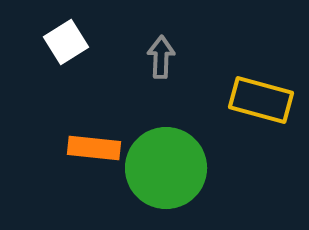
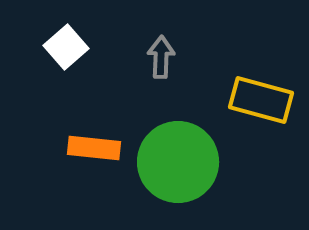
white square: moved 5 px down; rotated 9 degrees counterclockwise
green circle: moved 12 px right, 6 px up
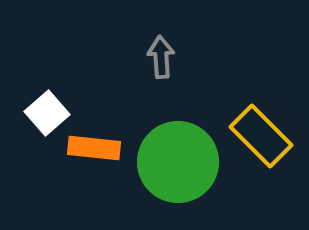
white square: moved 19 px left, 66 px down
gray arrow: rotated 6 degrees counterclockwise
yellow rectangle: moved 36 px down; rotated 30 degrees clockwise
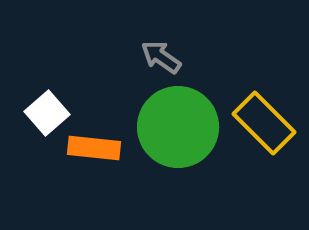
gray arrow: rotated 51 degrees counterclockwise
yellow rectangle: moved 3 px right, 13 px up
green circle: moved 35 px up
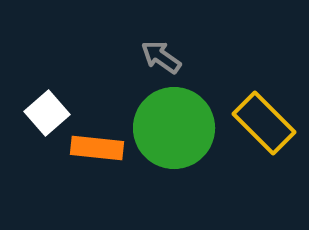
green circle: moved 4 px left, 1 px down
orange rectangle: moved 3 px right
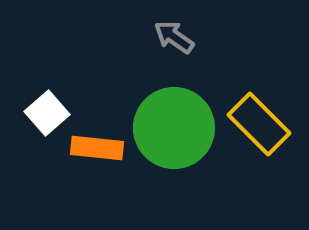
gray arrow: moved 13 px right, 20 px up
yellow rectangle: moved 5 px left, 1 px down
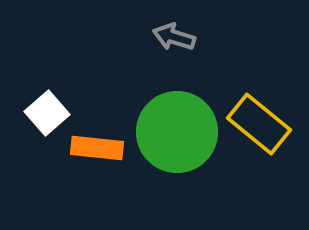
gray arrow: rotated 18 degrees counterclockwise
yellow rectangle: rotated 6 degrees counterclockwise
green circle: moved 3 px right, 4 px down
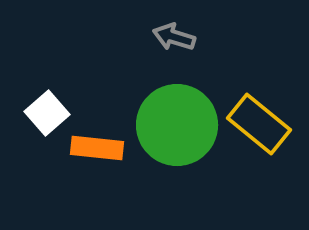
green circle: moved 7 px up
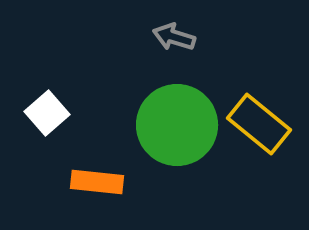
orange rectangle: moved 34 px down
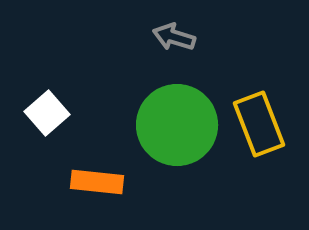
yellow rectangle: rotated 30 degrees clockwise
